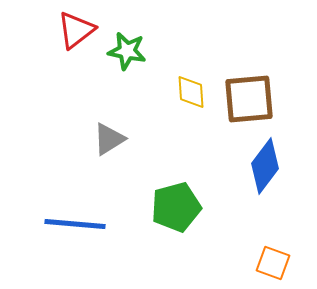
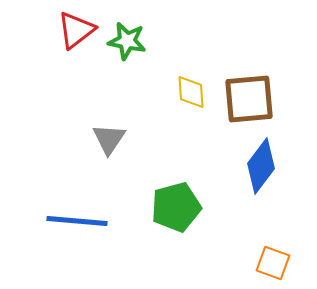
green star: moved 10 px up
gray triangle: rotated 24 degrees counterclockwise
blue diamond: moved 4 px left
blue line: moved 2 px right, 3 px up
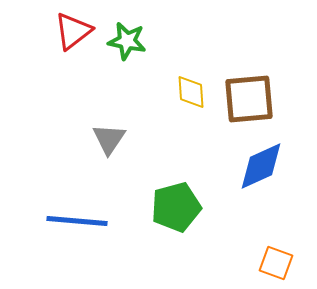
red triangle: moved 3 px left, 1 px down
blue diamond: rotated 28 degrees clockwise
orange square: moved 3 px right
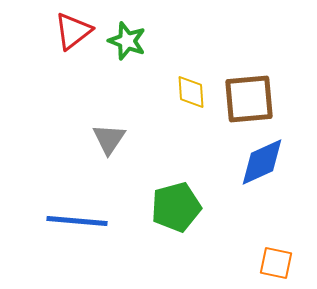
green star: rotated 9 degrees clockwise
blue diamond: moved 1 px right, 4 px up
orange square: rotated 8 degrees counterclockwise
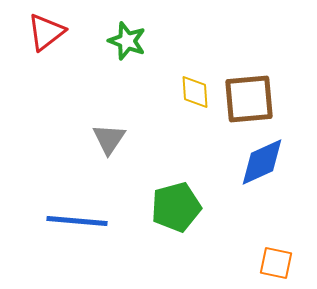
red triangle: moved 27 px left, 1 px down
yellow diamond: moved 4 px right
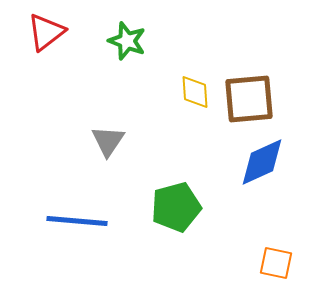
gray triangle: moved 1 px left, 2 px down
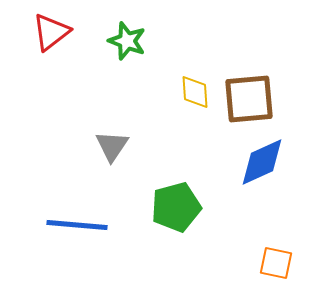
red triangle: moved 5 px right
gray triangle: moved 4 px right, 5 px down
blue line: moved 4 px down
